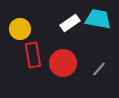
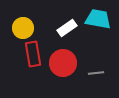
white rectangle: moved 3 px left, 5 px down
yellow circle: moved 3 px right, 1 px up
red rectangle: moved 1 px up
gray line: moved 3 px left, 4 px down; rotated 42 degrees clockwise
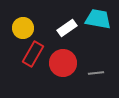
red rectangle: rotated 40 degrees clockwise
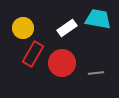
red circle: moved 1 px left
